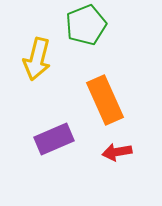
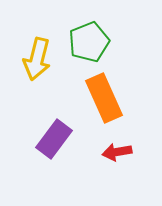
green pentagon: moved 3 px right, 17 px down
orange rectangle: moved 1 px left, 2 px up
purple rectangle: rotated 30 degrees counterclockwise
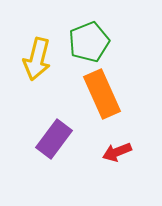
orange rectangle: moved 2 px left, 4 px up
red arrow: rotated 12 degrees counterclockwise
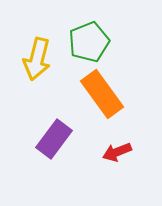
orange rectangle: rotated 12 degrees counterclockwise
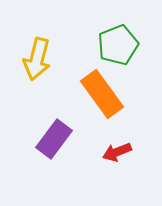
green pentagon: moved 29 px right, 3 px down
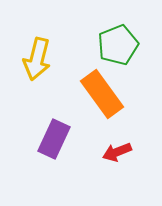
purple rectangle: rotated 12 degrees counterclockwise
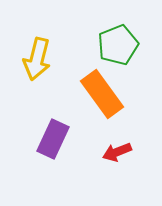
purple rectangle: moved 1 px left
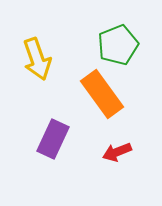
yellow arrow: rotated 33 degrees counterclockwise
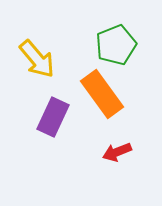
green pentagon: moved 2 px left
yellow arrow: rotated 21 degrees counterclockwise
purple rectangle: moved 22 px up
